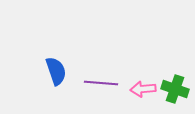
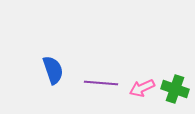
blue semicircle: moved 3 px left, 1 px up
pink arrow: moved 1 px left, 1 px up; rotated 20 degrees counterclockwise
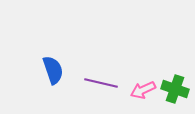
purple line: rotated 8 degrees clockwise
pink arrow: moved 1 px right, 2 px down
